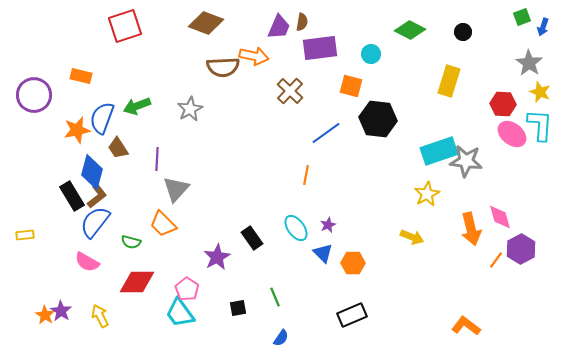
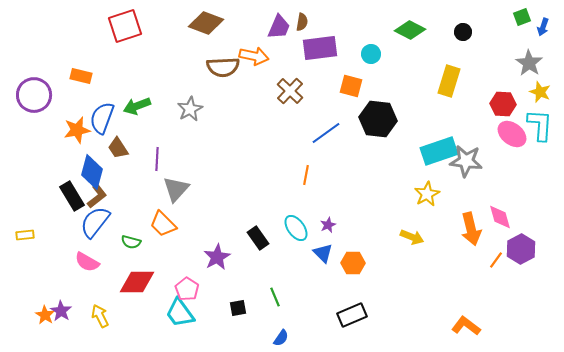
black rectangle at (252, 238): moved 6 px right
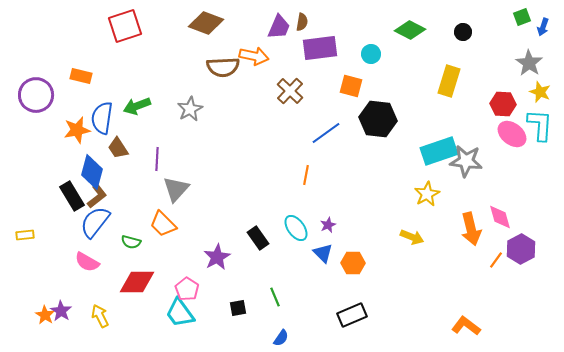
purple circle at (34, 95): moved 2 px right
blue semicircle at (102, 118): rotated 12 degrees counterclockwise
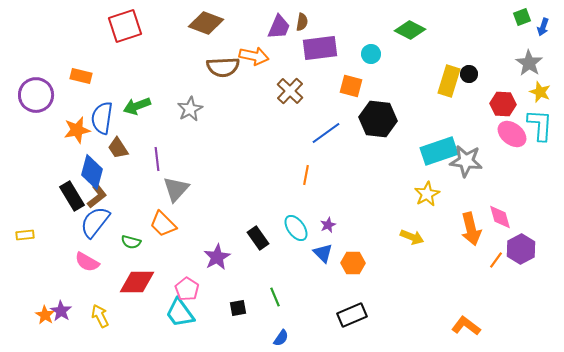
black circle at (463, 32): moved 6 px right, 42 px down
purple line at (157, 159): rotated 10 degrees counterclockwise
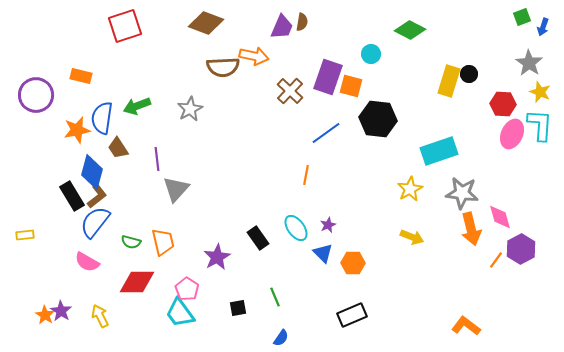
purple trapezoid at (279, 27): moved 3 px right
purple rectangle at (320, 48): moved 8 px right, 29 px down; rotated 64 degrees counterclockwise
pink ellipse at (512, 134): rotated 76 degrees clockwise
gray star at (466, 161): moved 4 px left, 32 px down
yellow star at (427, 194): moved 17 px left, 5 px up
orange trapezoid at (163, 224): moved 18 px down; rotated 148 degrees counterclockwise
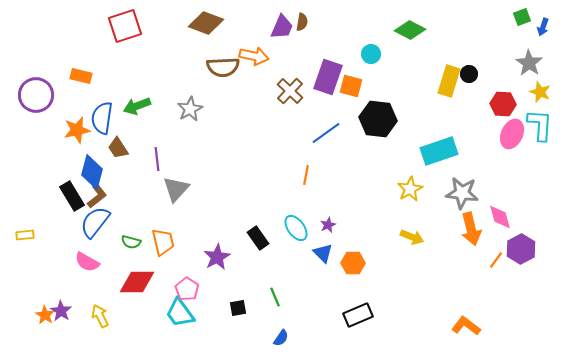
black rectangle at (352, 315): moved 6 px right
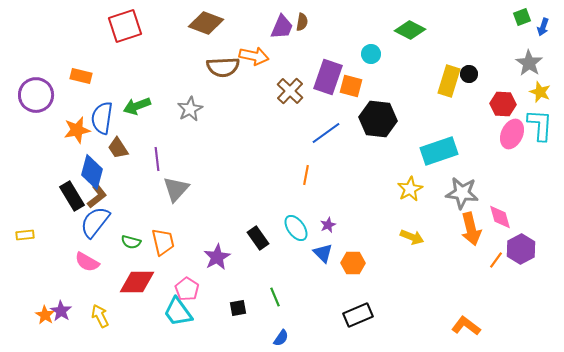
cyan trapezoid at (180, 313): moved 2 px left, 1 px up
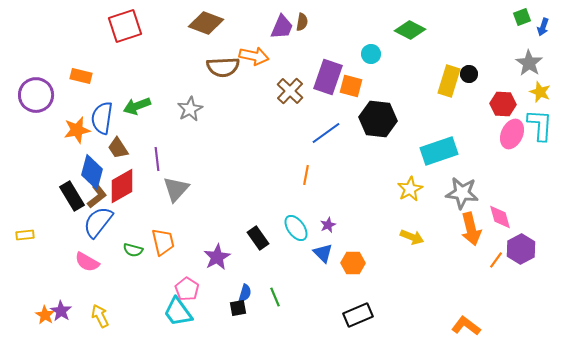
blue semicircle at (95, 222): moved 3 px right
green semicircle at (131, 242): moved 2 px right, 8 px down
red diamond at (137, 282): moved 15 px left, 96 px up; rotated 30 degrees counterclockwise
blue semicircle at (281, 338): moved 36 px left, 45 px up; rotated 18 degrees counterclockwise
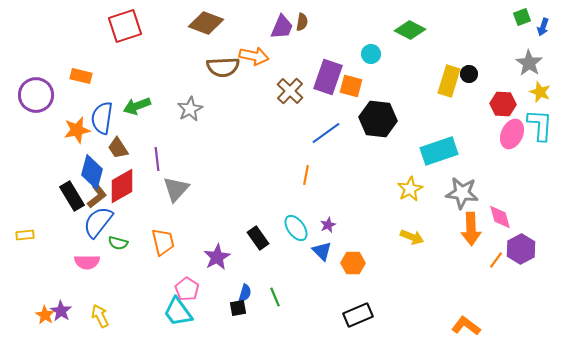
orange arrow at (471, 229): rotated 12 degrees clockwise
green semicircle at (133, 250): moved 15 px left, 7 px up
blue triangle at (323, 253): moved 1 px left, 2 px up
pink semicircle at (87, 262): rotated 30 degrees counterclockwise
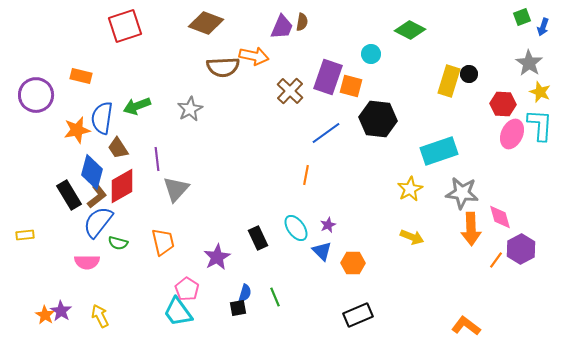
black rectangle at (72, 196): moved 3 px left, 1 px up
black rectangle at (258, 238): rotated 10 degrees clockwise
